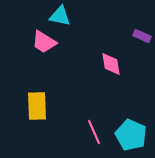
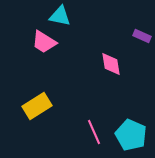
yellow rectangle: rotated 60 degrees clockwise
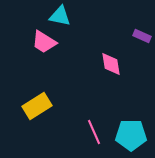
cyan pentagon: rotated 24 degrees counterclockwise
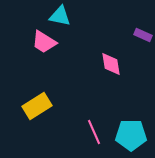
purple rectangle: moved 1 px right, 1 px up
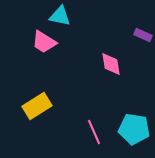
cyan pentagon: moved 3 px right, 6 px up; rotated 8 degrees clockwise
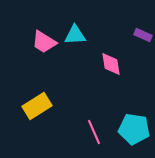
cyan triangle: moved 15 px right, 19 px down; rotated 15 degrees counterclockwise
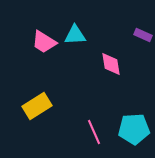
cyan pentagon: rotated 12 degrees counterclockwise
